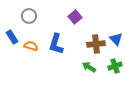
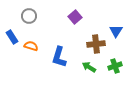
blue triangle: moved 8 px up; rotated 16 degrees clockwise
blue L-shape: moved 3 px right, 13 px down
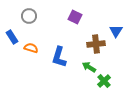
purple square: rotated 24 degrees counterclockwise
orange semicircle: moved 2 px down
green cross: moved 11 px left, 15 px down; rotated 24 degrees counterclockwise
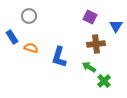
purple square: moved 15 px right
blue triangle: moved 5 px up
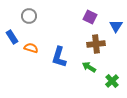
green cross: moved 8 px right
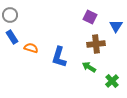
gray circle: moved 19 px left, 1 px up
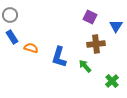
green arrow: moved 4 px left, 1 px up; rotated 16 degrees clockwise
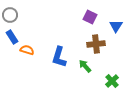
orange semicircle: moved 4 px left, 2 px down
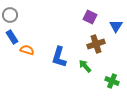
brown cross: rotated 12 degrees counterclockwise
green cross: rotated 24 degrees counterclockwise
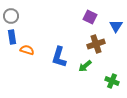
gray circle: moved 1 px right, 1 px down
blue rectangle: rotated 24 degrees clockwise
green arrow: rotated 88 degrees counterclockwise
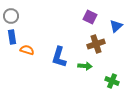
blue triangle: rotated 16 degrees clockwise
green arrow: rotated 136 degrees counterclockwise
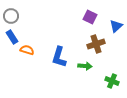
blue rectangle: rotated 24 degrees counterclockwise
